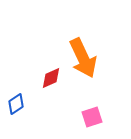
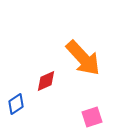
orange arrow: rotated 18 degrees counterclockwise
red diamond: moved 5 px left, 3 px down
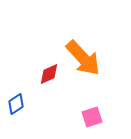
red diamond: moved 3 px right, 7 px up
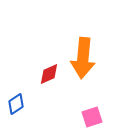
orange arrow: rotated 48 degrees clockwise
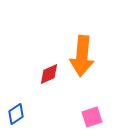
orange arrow: moved 1 px left, 2 px up
blue diamond: moved 10 px down
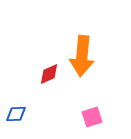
blue diamond: rotated 30 degrees clockwise
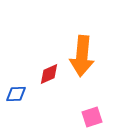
blue diamond: moved 20 px up
